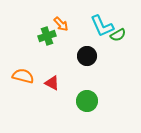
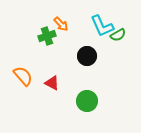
orange semicircle: rotated 35 degrees clockwise
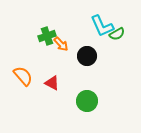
orange arrow: moved 20 px down
green semicircle: moved 1 px left, 1 px up
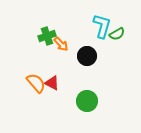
cyan L-shape: rotated 140 degrees counterclockwise
orange semicircle: moved 13 px right, 7 px down
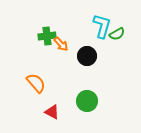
green cross: rotated 12 degrees clockwise
red triangle: moved 29 px down
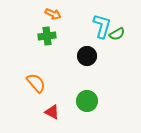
orange arrow: moved 8 px left, 30 px up; rotated 21 degrees counterclockwise
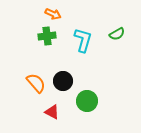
cyan L-shape: moved 19 px left, 14 px down
black circle: moved 24 px left, 25 px down
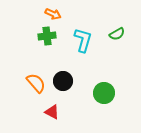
green circle: moved 17 px right, 8 px up
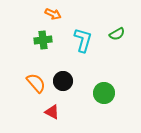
green cross: moved 4 px left, 4 px down
